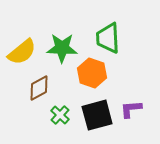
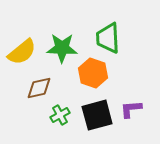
orange hexagon: moved 1 px right
brown diamond: rotated 16 degrees clockwise
green cross: rotated 18 degrees clockwise
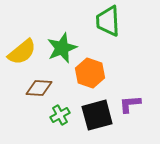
green trapezoid: moved 17 px up
green star: rotated 24 degrees counterclockwise
orange hexagon: moved 3 px left
brown diamond: rotated 16 degrees clockwise
purple L-shape: moved 1 px left, 5 px up
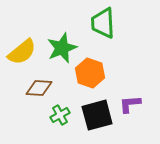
green trapezoid: moved 5 px left, 2 px down
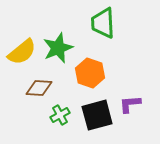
green star: moved 4 px left
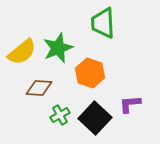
black square: moved 2 px left, 3 px down; rotated 32 degrees counterclockwise
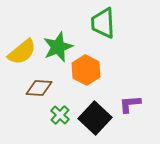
green star: moved 1 px up
orange hexagon: moved 4 px left, 3 px up; rotated 8 degrees clockwise
green cross: rotated 18 degrees counterclockwise
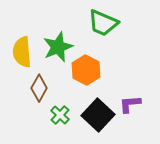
green trapezoid: rotated 64 degrees counterclockwise
yellow semicircle: rotated 124 degrees clockwise
brown diamond: rotated 64 degrees counterclockwise
black square: moved 3 px right, 3 px up
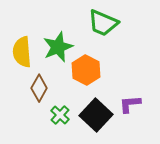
black square: moved 2 px left
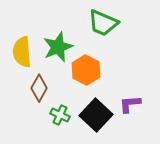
green cross: rotated 18 degrees counterclockwise
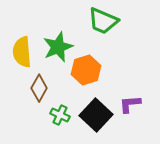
green trapezoid: moved 2 px up
orange hexagon: rotated 16 degrees clockwise
